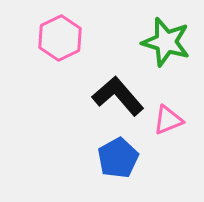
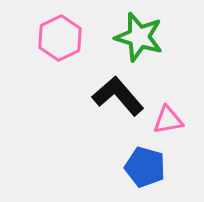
green star: moved 27 px left, 5 px up
pink triangle: rotated 12 degrees clockwise
blue pentagon: moved 27 px right, 9 px down; rotated 27 degrees counterclockwise
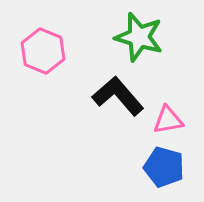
pink hexagon: moved 17 px left, 13 px down; rotated 12 degrees counterclockwise
blue pentagon: moved 19 px right
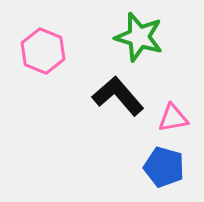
pink triangle: moved 5 px right, 2 px up
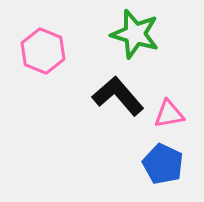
green star: moved 4 px left, 3 px up
pink triangle: moved 4 px left, 4 px up
blue pentagon: moved 1 px left, 3 px up; rotated 9 degrees clockwise
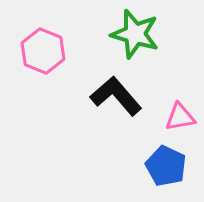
black L-shape: moved 2 px left
pink triangle: moved 11 px right, 3 px down
blue pentagon: moved 3 px right, 2 px down
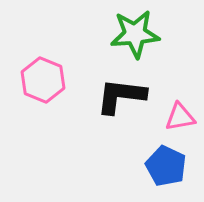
green star: rotated 21 degrees counterclockwise
pink hexagon: moved 29 px down
black L-shape: moved 5 px right; rotated 42 degrees counterclockwise
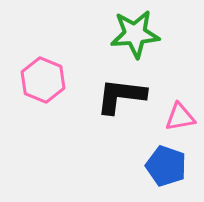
blue pentagon: rotated 6 degrees counterclockwise
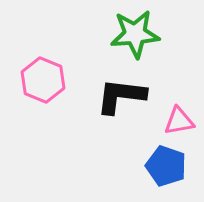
pink triangle: moved 1 px left, 4 px down
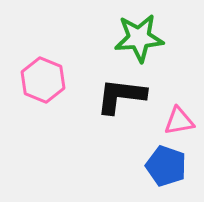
green star: moved 4 px right, 4 px down
